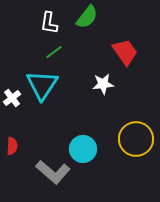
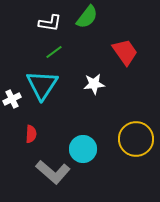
white L-shape: moved 1 px right; rotated 90 degrees counterclockwise
white star: moved 9 px left
white cross: moved 1 px down; rotated 12 degrees clockwise
red semicircle: moved 19 px right, 12 px up
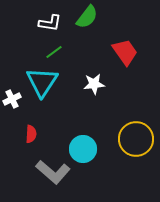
cyan triangle: moved 3 px up
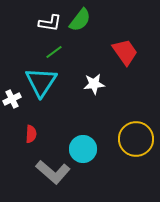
green semicircle: moved 7 px left, 3 px down
cyan triangle: moved 1 px left
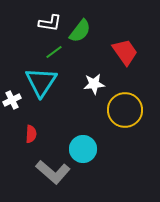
green semicircle: moved 11 px down
white cross: moved 1 px down
yellow circle: moved 11 px left, 29 px up
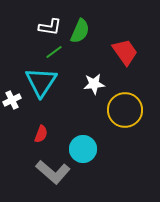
white L-shape: moved 4 px down
green semicircle: rotated 15 degrees counterclockwise
red semicircle: moved 10 px right; rotated 18 degrees clockwise
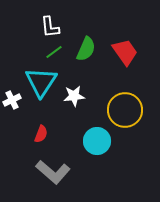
white L-shape: rotated 75 degrees clockwise
green semicircle: moved 6 px right, 18 px down
white star: moved 20 px left, 12 px down
cyan circle: moved 14 px right, 8 px up
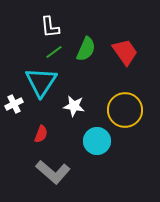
white star: moved 10 px down; rotated 15 degrees clockwise
white cross: moved 2 px right, 4 px down
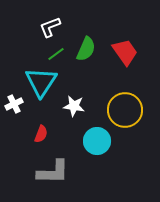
white L-shape: rotated 75 degrees clockwise
green line: moved 2 px right, 2 px down
gray L-shape: rotated 40 degrees counterclockwise
